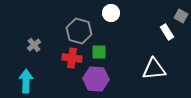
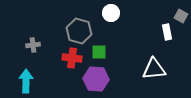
white rectangle: rotated 21 degrees clockwise
gray cross: moved 1 px left; rotated 32 degrees clockwise
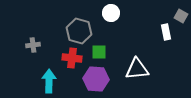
white rectangle: moved 1 px left
white triangle: moved 17 px left
cyan arrow: moved 23 px right
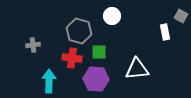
white circle: moved 1 px right, 3 px down
white rectangle: moved 1 px left
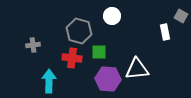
purple hexagon: moved 12 px right
